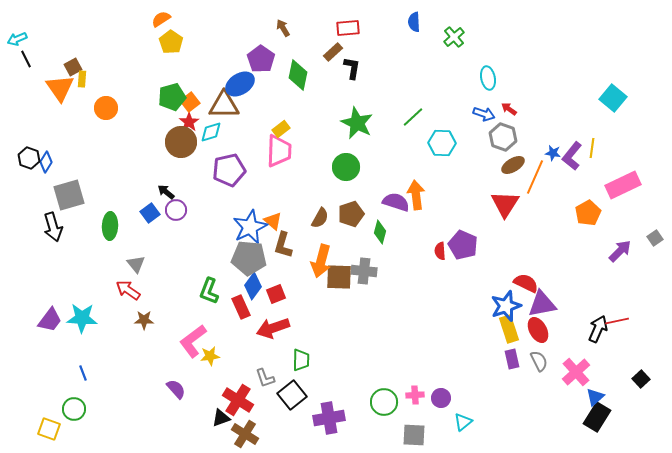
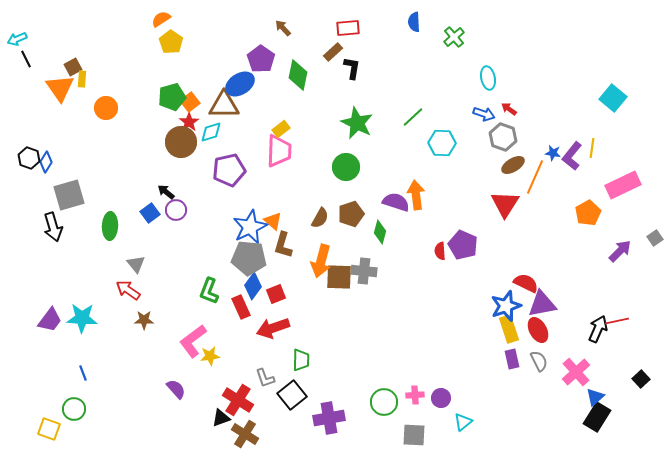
brown arrow at (283, 28): rotated 12 degrees counterclockwise
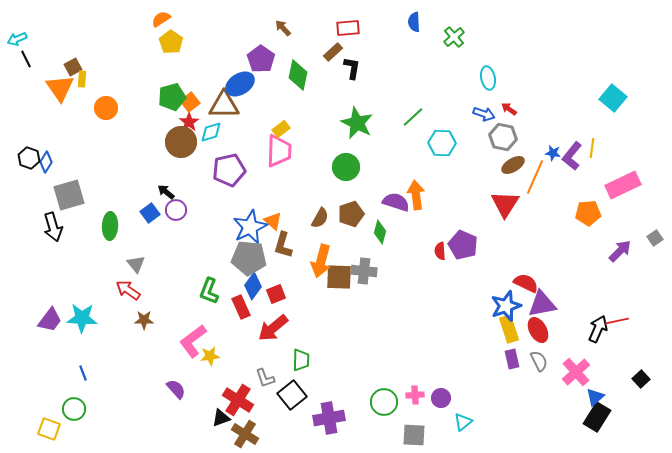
gray hexagon at (503, 137): rotated 8 degrees counterclockwise
orange pentagon at (588, 213): rotated 25 degrees clockwise
red arrow at (273, 328): rotated 20 degrees counterclockwise
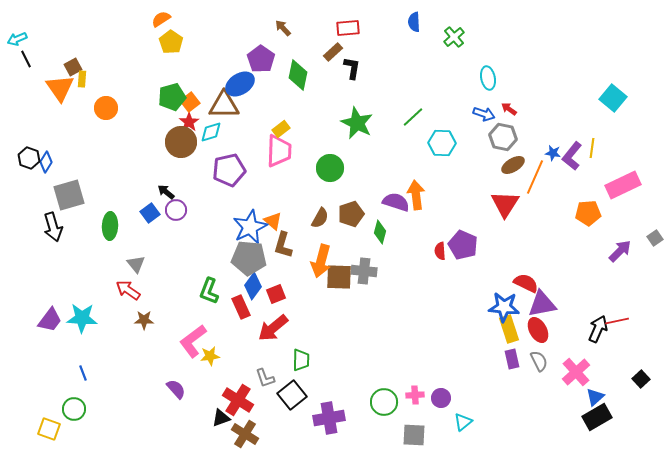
green circle at (346, 167): moved 16 px left, 1 px down
blue star at (506, 306): moved 2 px left, 1 px down; rotated 24 degrees clockwise
black rectangle at (597, 417): rotated 28 degrees clockwise
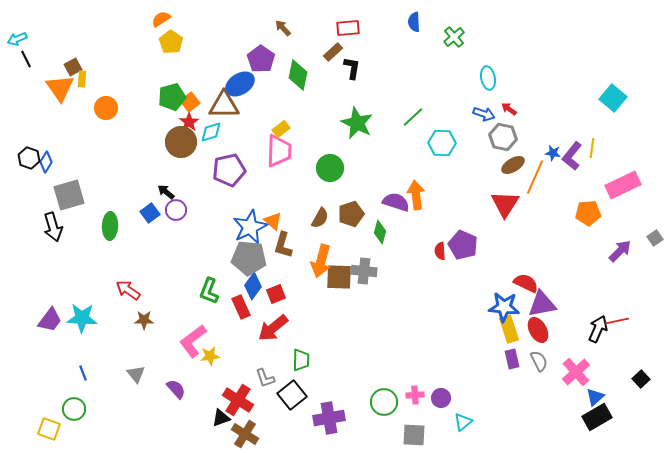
gray triangle at (136, 264): moved 110 px down
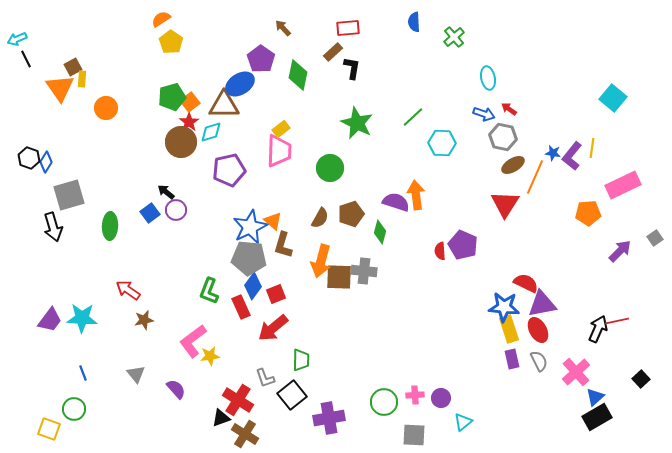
brown star at (144, 320): rotated 12 degrees counterclockwise
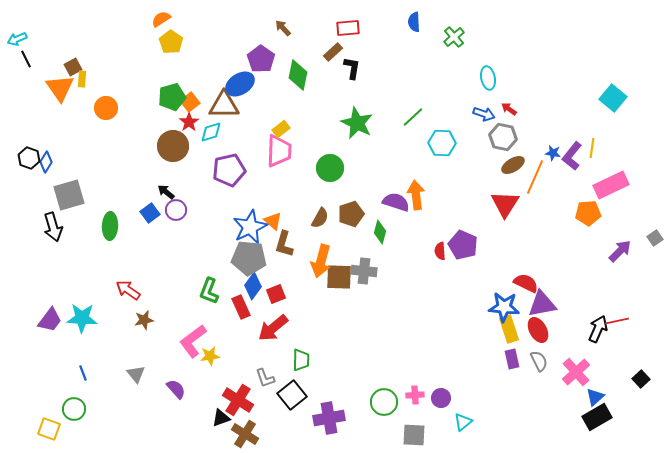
brown circle at (181, 142): moved 8 px left, 4 px down
pink rectangle at (623, 185): moved 12 px left
brown L-shape at (283, 245): moved 1 px right, 1 px up
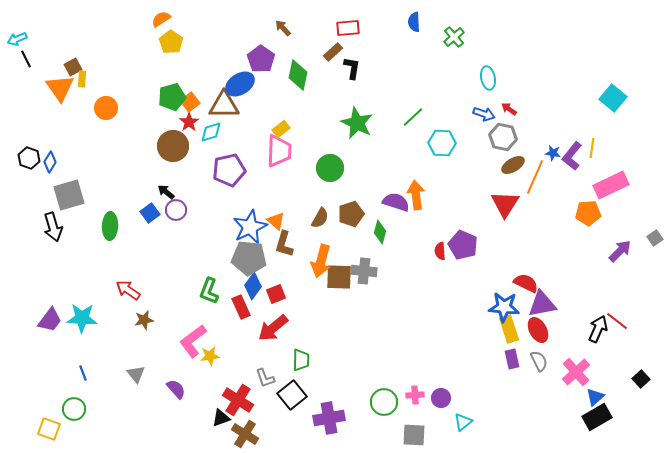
blue diamond at (46, 162): moved 4 px right
orange triangle at (273, 221): moved 3 px right
red line at (617, 321): rotated 50 degrees clockwise
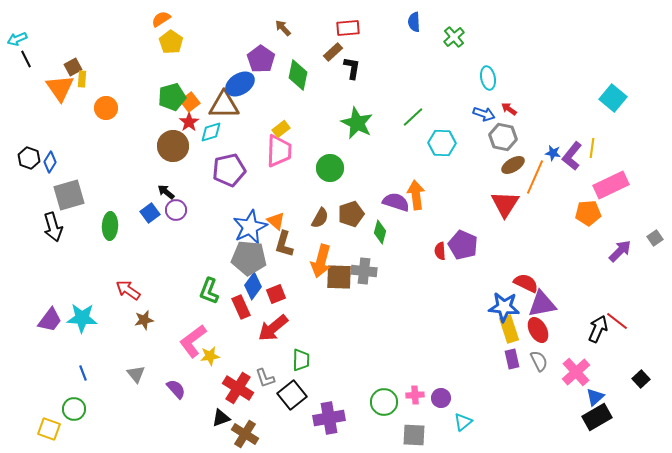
red cross at (238, 400): moved 12 px up
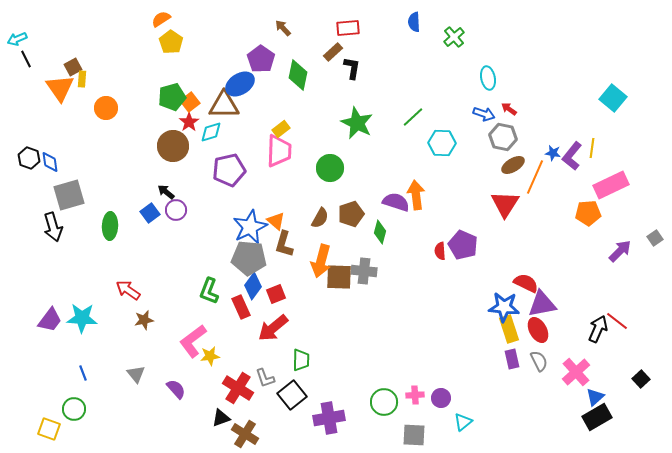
blue diamond at (50, 162): rotated 40 degrees counterclockwise
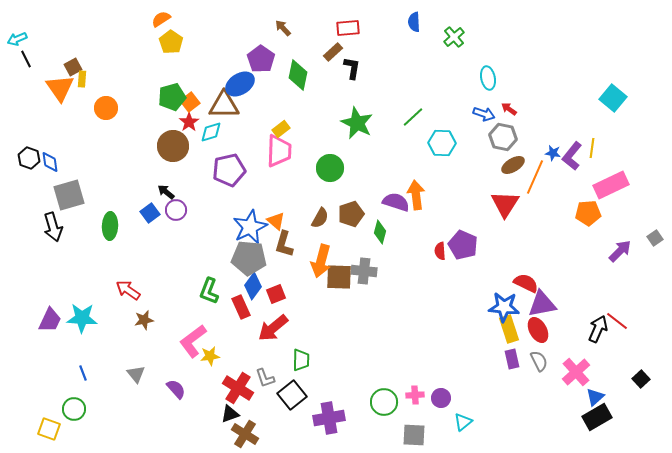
purple trapezoid at (50, 320): rotated 12 degrees counterclockwise
black triangle at (221, 418): moved 9 px right, 4 px up
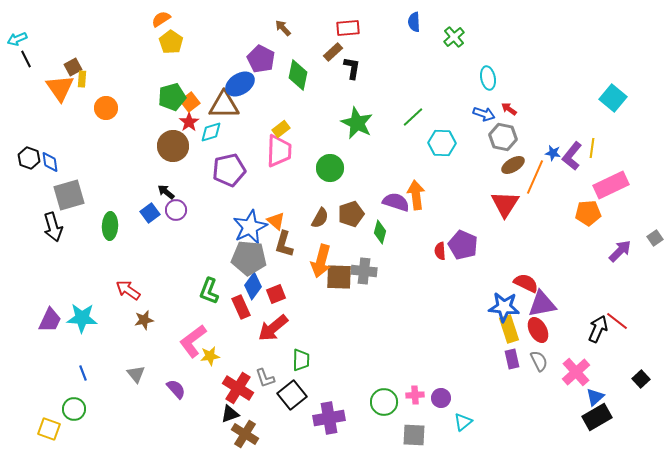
purple pentagon at (261, 59): rotated 8 degrees counterclockwise
